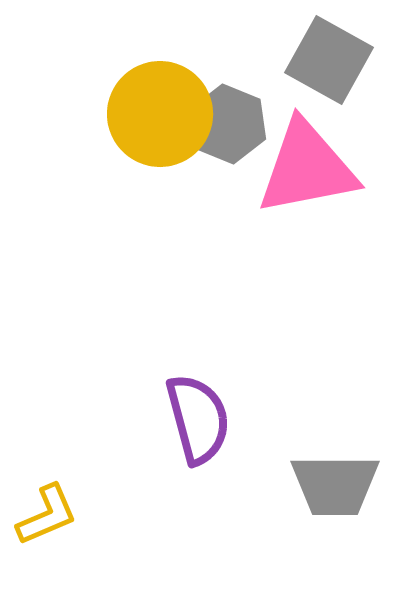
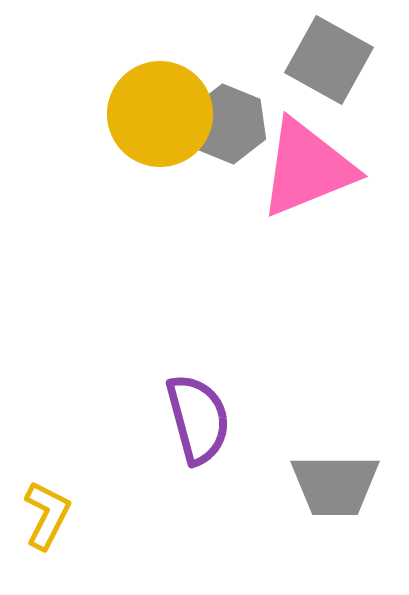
pink triangle: rotated 11 degrees counterclockwise
yellow L-shape: rotated 40 degrees counterclockwise
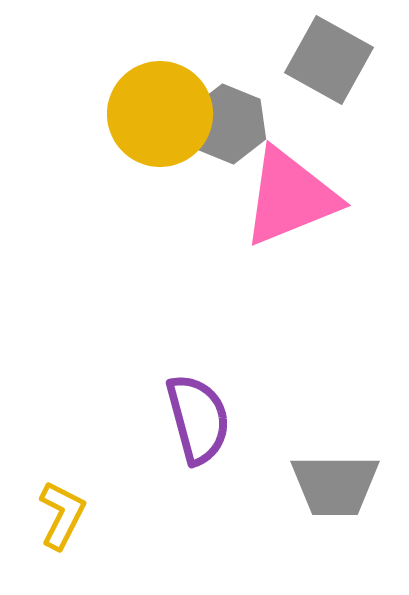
pink triangle: moved 17 px left, 29 px down
yellow L-shape: moved 15 px right
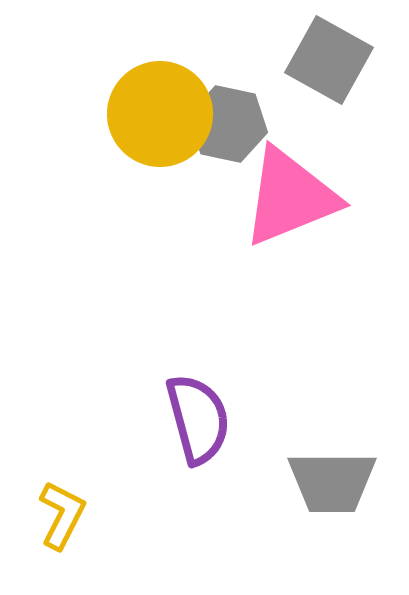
gray hexagon: rotated 10 degrees counterclockwise
gray trapezoid: moved 3 px left, 3 px up
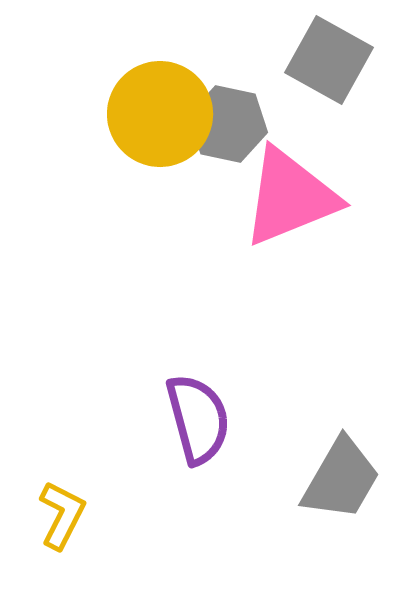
gray trapezoid: moved 9 px right, 3 px up; rotated 60 degrees counterclockwise
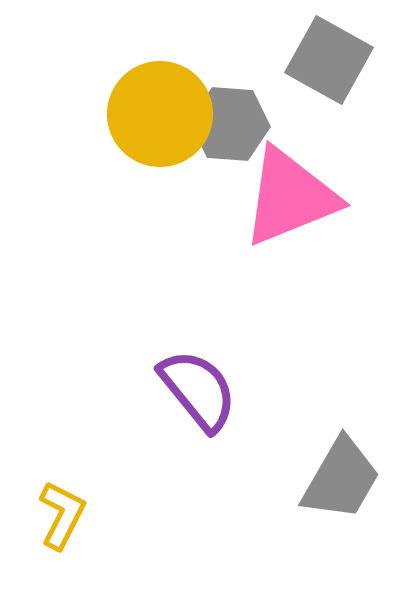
gray hexagon: moved 2 px right; rotated 8 degrees counterclockwise
purple semicircle: moved 29 px up; rotated 24 degrees counterclockwise
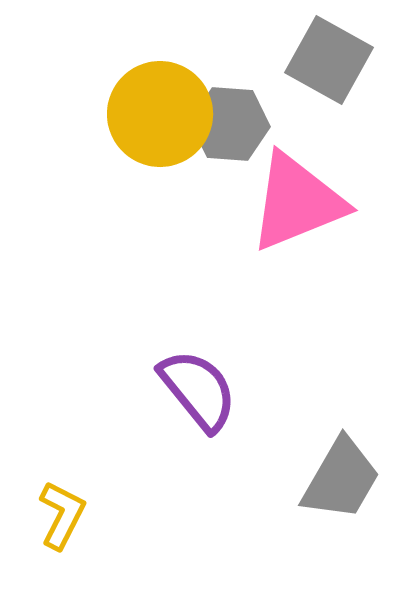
pink triangle: moved 7 px right, 5 px down
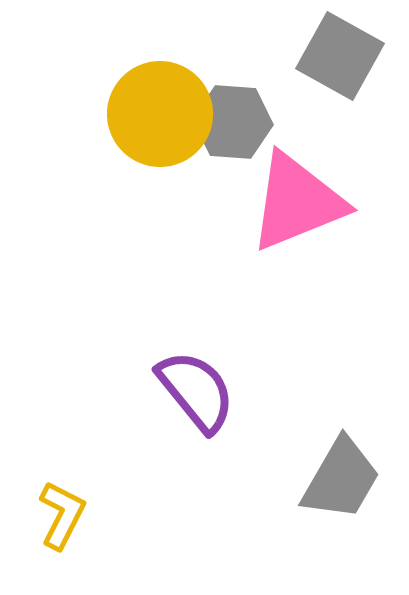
gray square: moved 11 px right, 4 px up
gray hexagon: moved 3 px right, 2 px up
purple semicircle: moved 2 px left, 1 px down
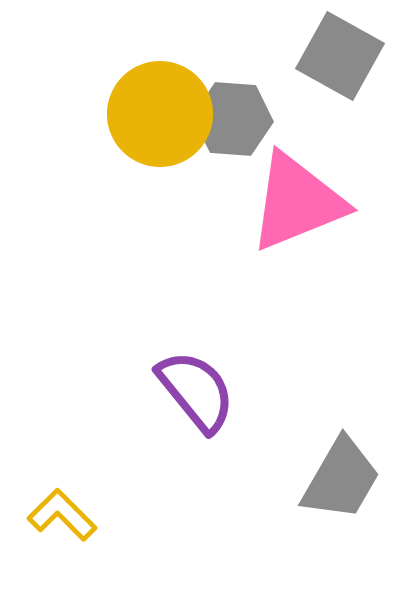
gray hexagon: moved 3 px up
yellow L-shape: rotated 72 degrees counterclockwise
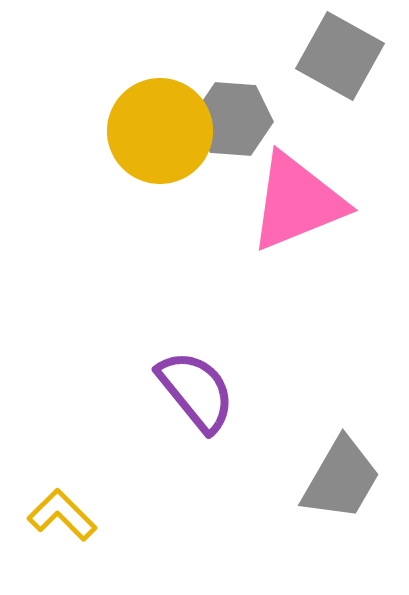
yellow circle: moved 17 px down
